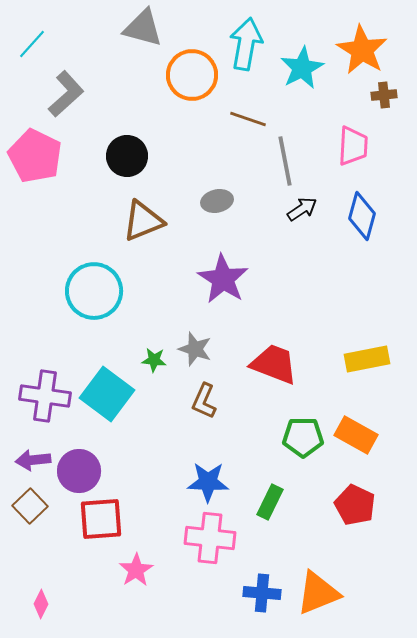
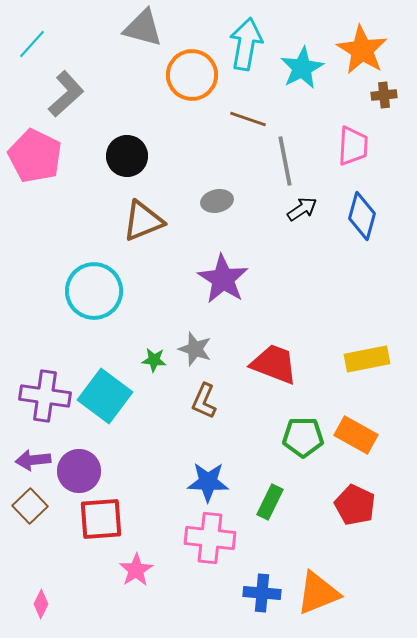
cyan square: moved 2 px left, 2 px down
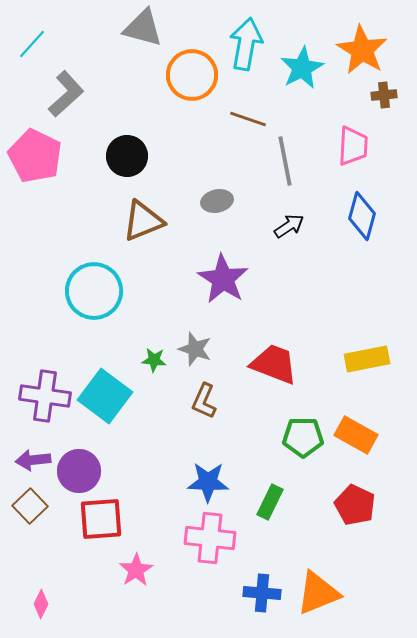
black arrow: moved 13 px left, 17 px down
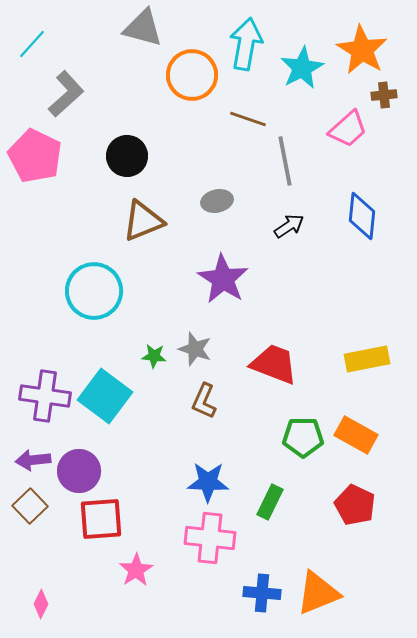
pink trapezoid: moved 5 px left, 17 px up; rotated 45 degrees clockwise
blue diamond: rotated 9 degrees counterclockwise
green star: moved 4 px up
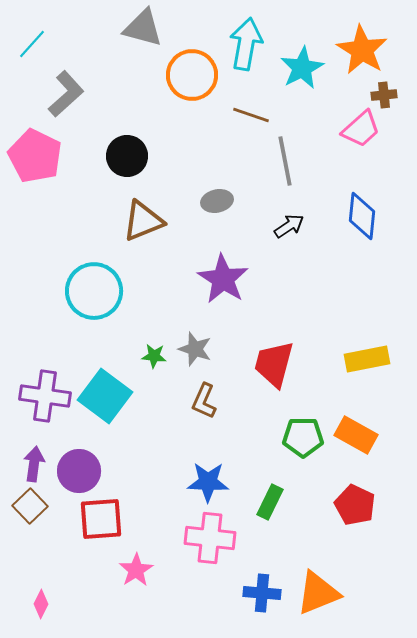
brown line: moved 3 px right, 4 px up
pink trapezoid: moved 13 px right
red trapezoid: rotated 96 degrees counterclockwise
purple arrow: moved 1 px right, 4 px down; rotated 104 degrees clockwise
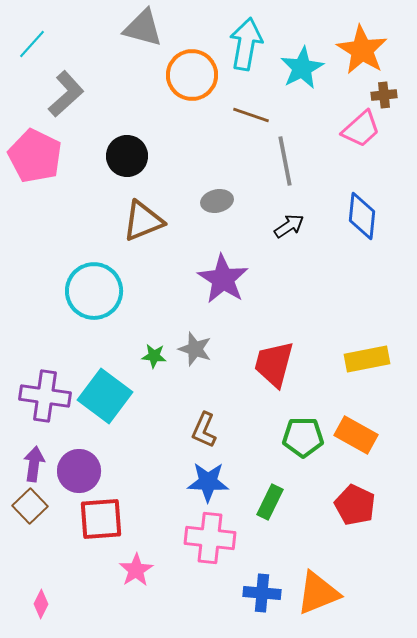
brown L-shape: moved 29 px down
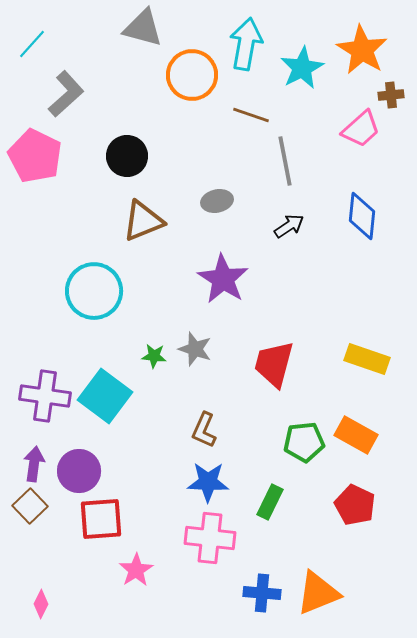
brown cross: moved 7 px right
yellow rectangle: rotated 30 degrees clockwise
green pentagon: moved 1 px right, 5 px down; rotated 6 degrees counterclockwise
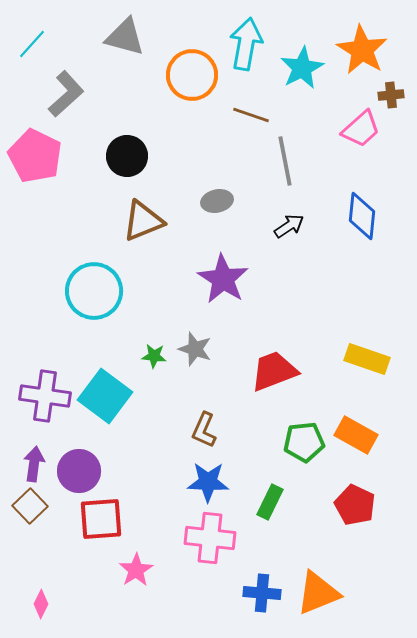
gray triangle: moved 18 px left, 9 px down
red trapezoid: moved 7 px down; rotated 54 degrees clockwise
